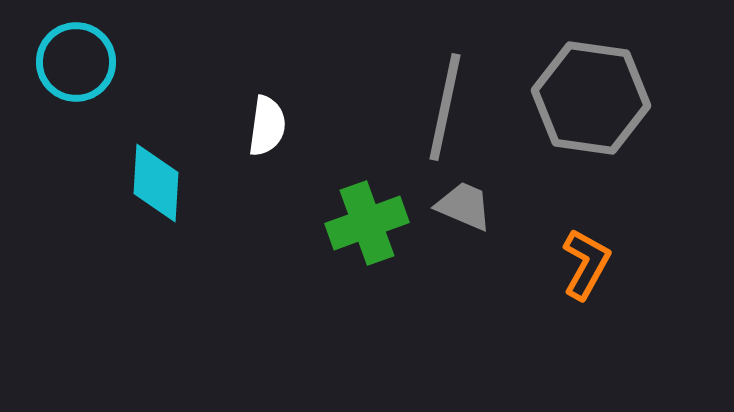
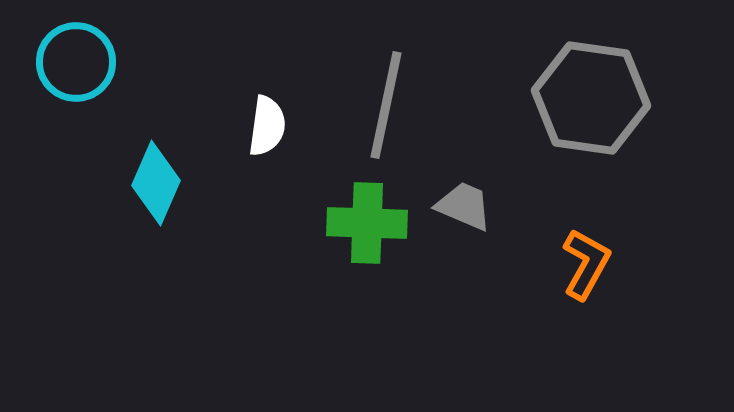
gray line: moved 59 px left, 2 px up
cyan diamond: rotated 20 degrees clockwise
green cross: rotated 22 degrees clockwise
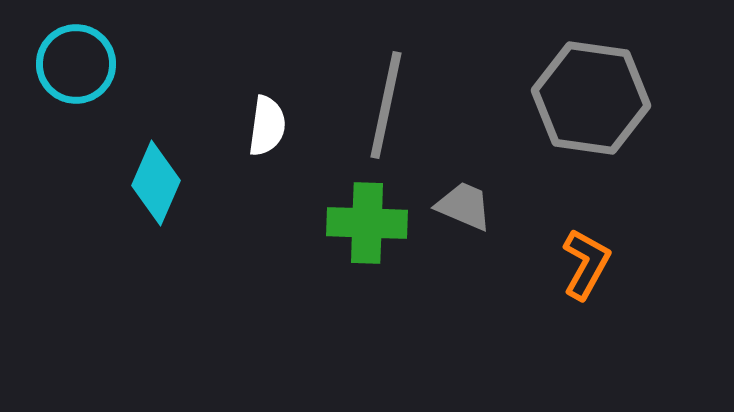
cyan circle: moved 2 px down
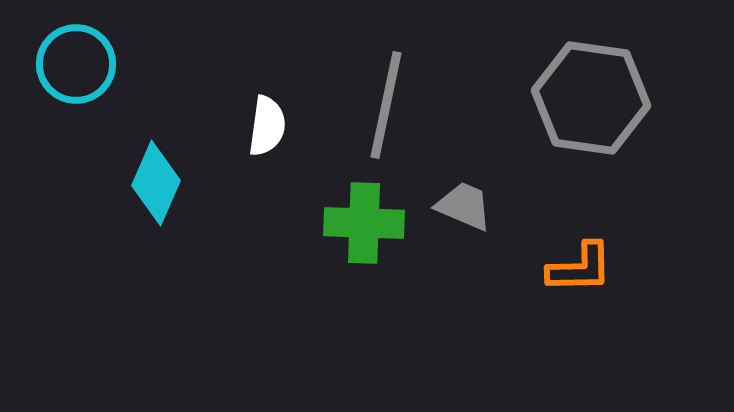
green cross: moved 3 px left
orange L-shape: moved 6 px left, 4 px down; rotated 60 degrees clockwise
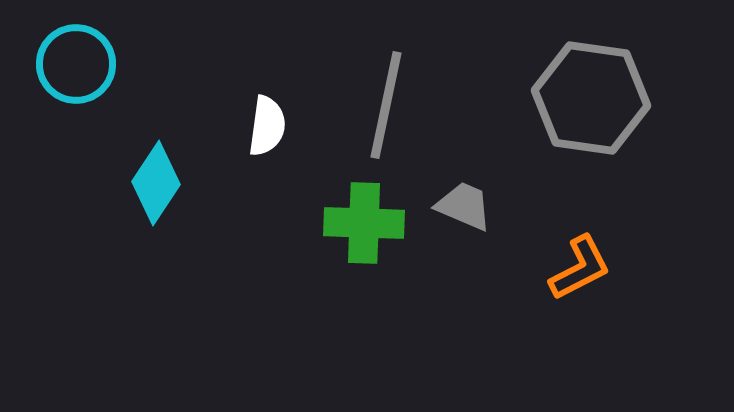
cyan diamond: rotated 10 degrees clockwise
orange L-shape: rotated 26 degrees counterclockwise
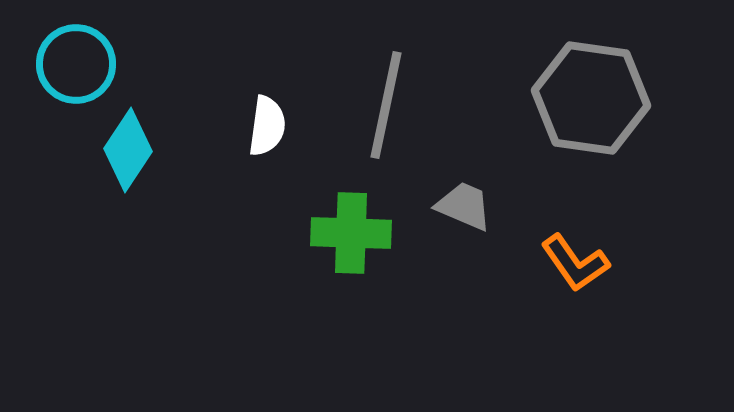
cyan diamond: moved 28 px left, 33 px up
green cross: moved 13 px left, 10 px down
orange L-shape: moved 5 px left, 5 px up; rotated 82 degrees clockwise
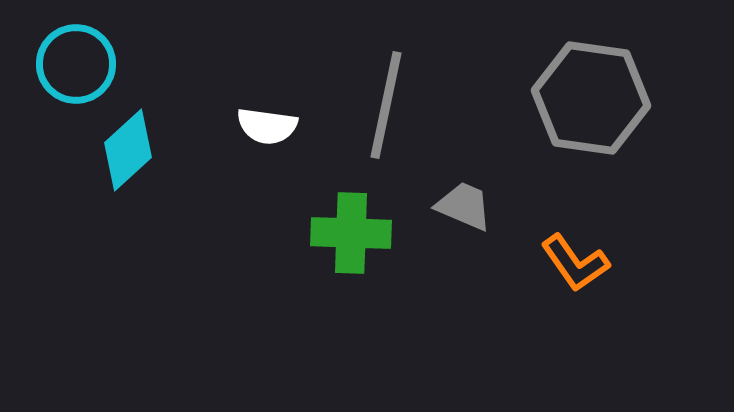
white semicircle: rotated 90 degrees clockwise
cyan diamond: rotated 14 degrees clockwise
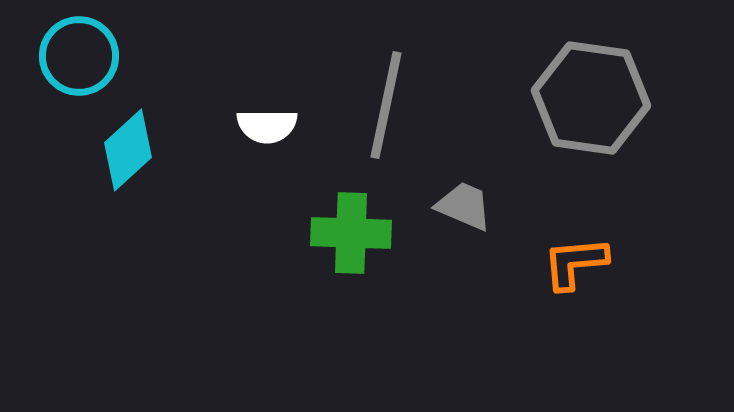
cyan circle: moved 3 px right, 8 px up
white semicircle: rotated 8 degrees counterclockwise
orange L-shape: rotated 120 degrees clockwise
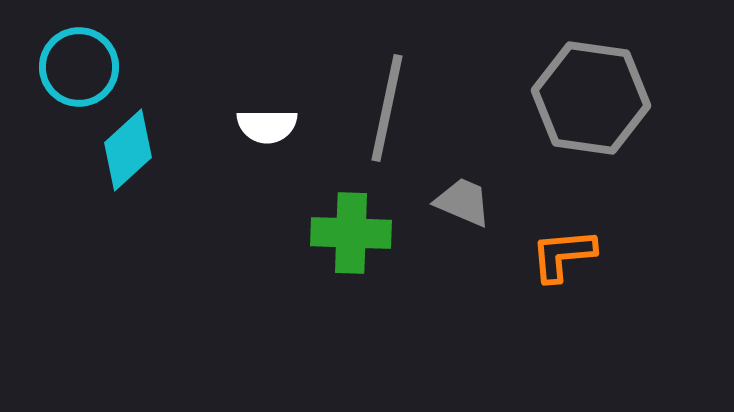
cyan circle: moved 11 px down
gray line: moved 1 px right, 3 px down
gray trapezoid: moved 1 px left, 4 px up
orange L-shape: moved 12 px left, 8 px up
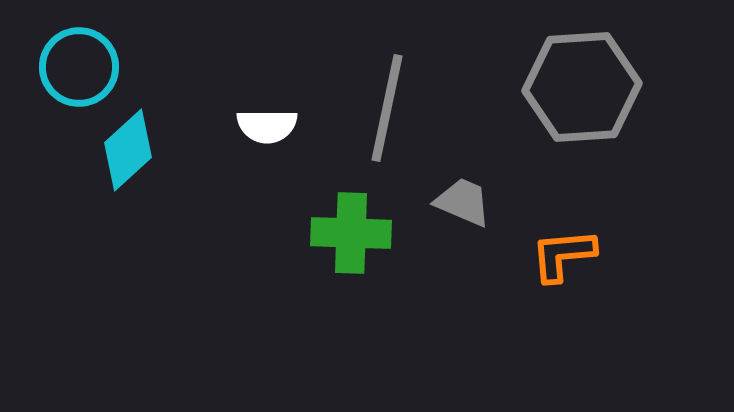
gray hexagon: moved 9 px left, 11 px up; rotated 12 degrees counterclockwise
